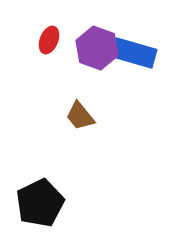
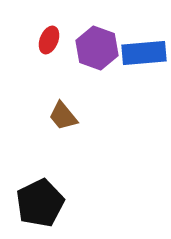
blue rectangle: moved 10 px right; rotated 21 degrees counterclockwise
brown trapezoid: moved 17 px left
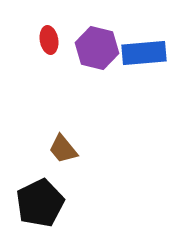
red ellipse: rotated 32 degrees counterclockwise
purple hexagon: rotated 6 degrees counterclockwise
brown trapezoid: moved 33 px down
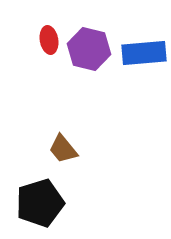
purple hexagon: moved 8 px left, 1 px down
black pentagon: rotated 9 degrees clockwise
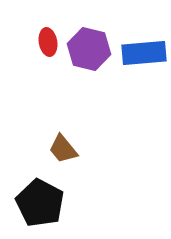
red ellipse: moved 1 px left, 2 px down
black pentagon: rotated 27 degrees counterclockwise
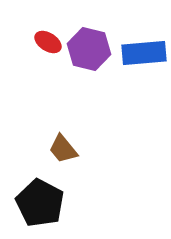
red ellipse: rotated 48 degrees counterclockwise
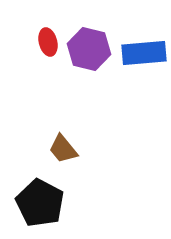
red ellipse: rotated 44 degrees clockwise
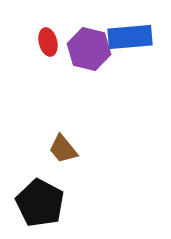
blue rectangle: moved 14 px left, 16 px up
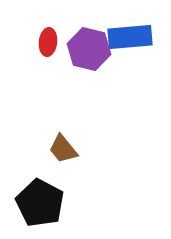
red ellipse: rotated 20 degrees clockwise
